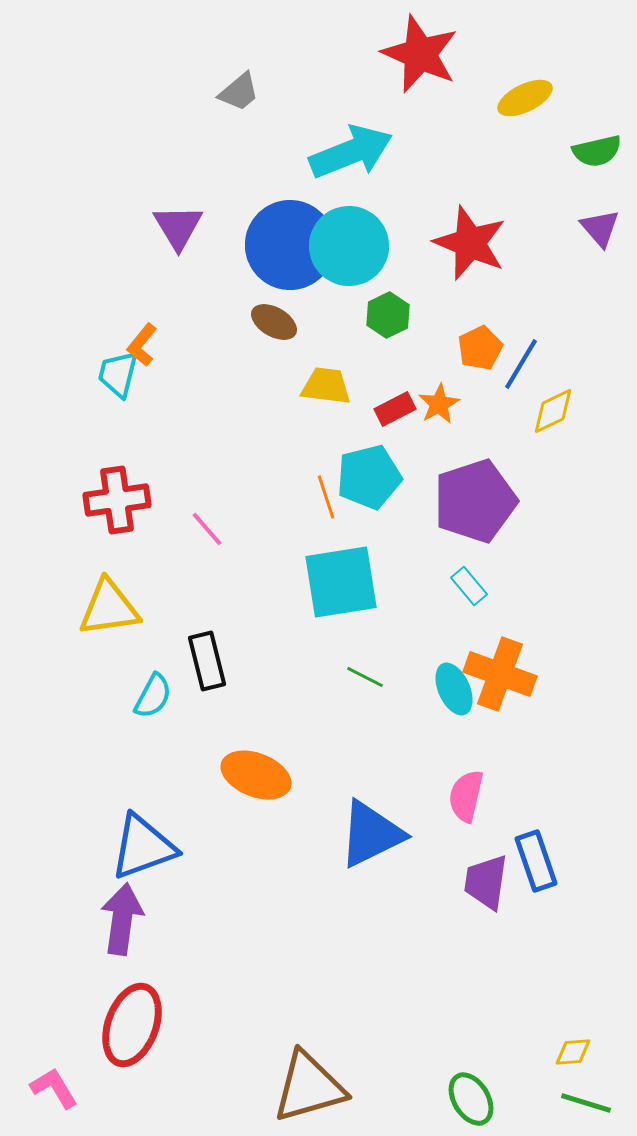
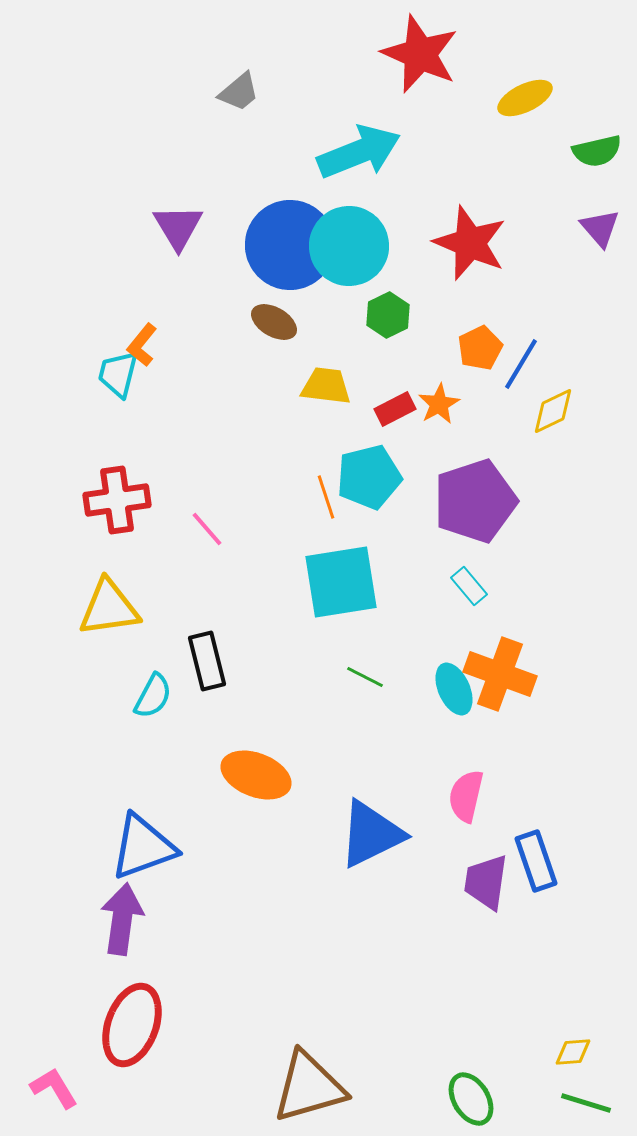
cyan arrow at (351, 152): moved 8 px right
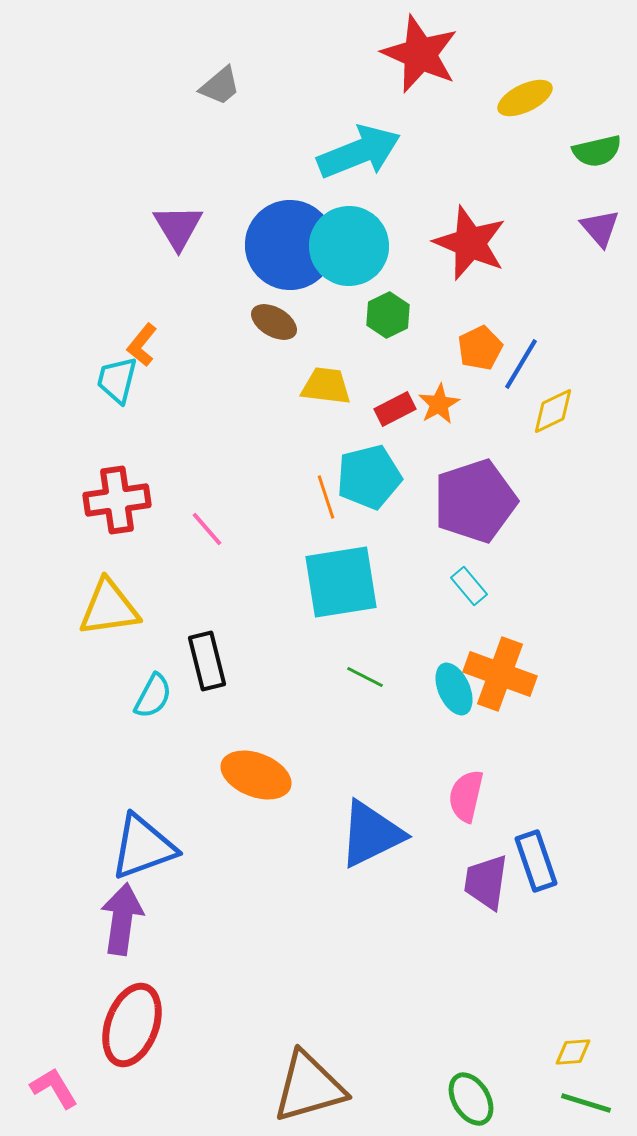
gray trapezoid at (239, 92): moved 19 px left, 6 px up
cyan trapezoid at (118, 374): moved 1 px left, 6 px down
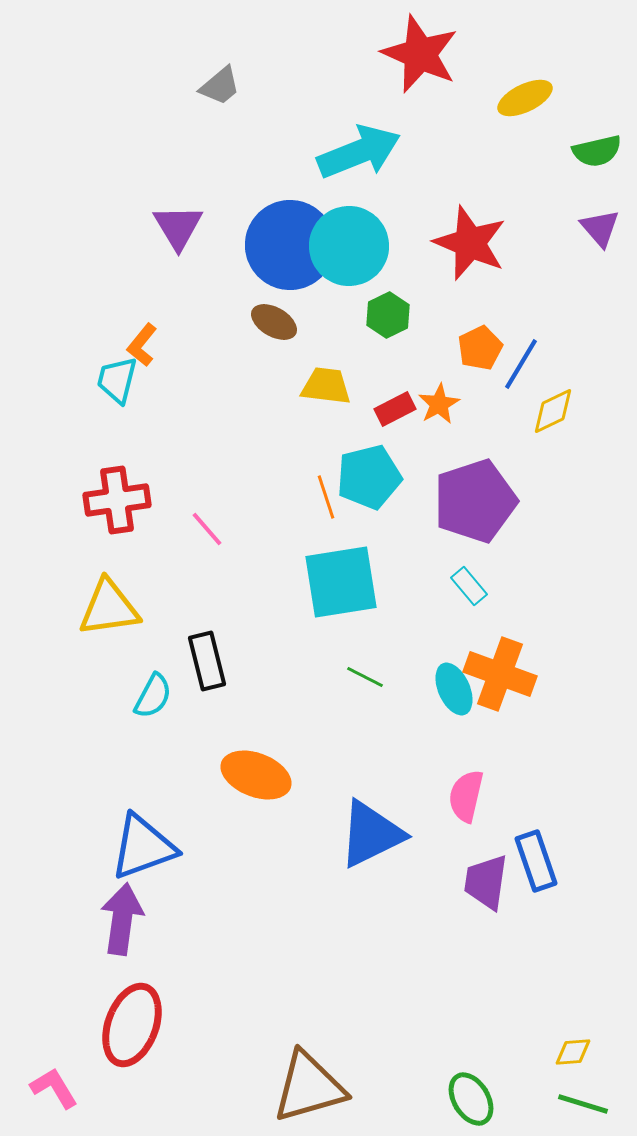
green line at (586, 1103): moved 3 px left, 1 px down
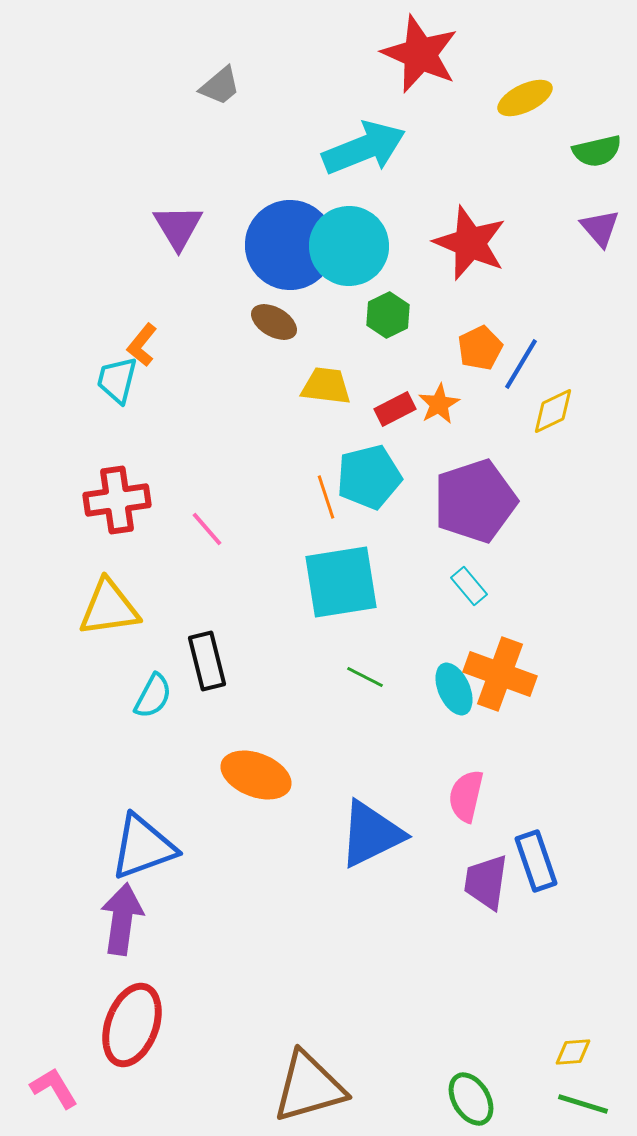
cyan arrow at (359, 152): moved 5 px right, 4 px up
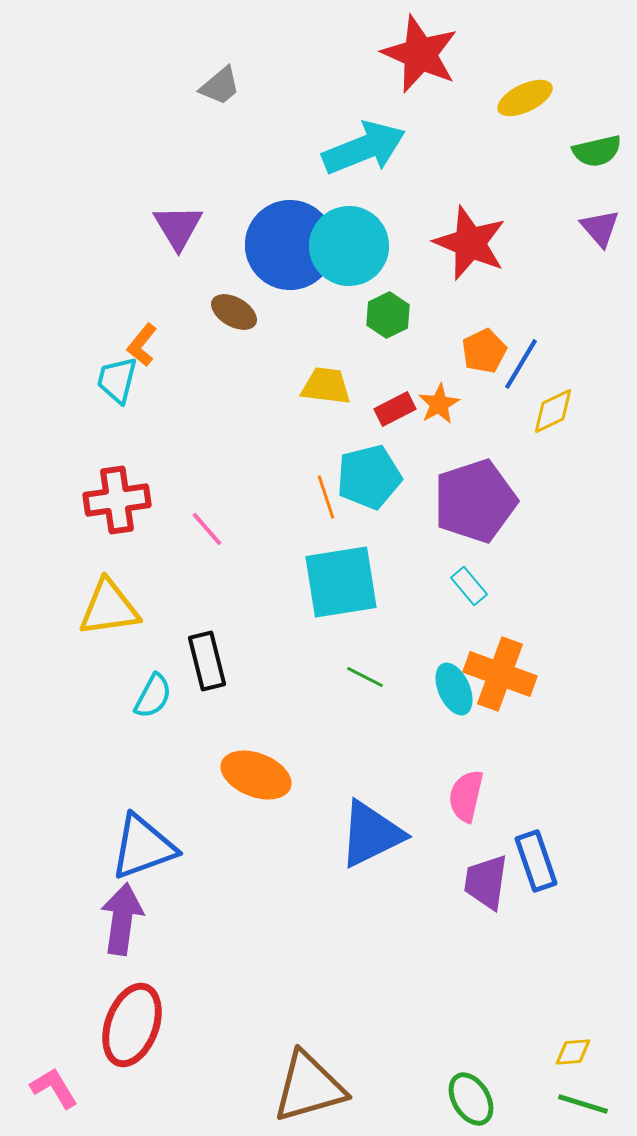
brown ellipse at (274, 322): moved 40 px left, 10 px up
orange pentagon at (480, 348): moved 4 px right, 3 px down
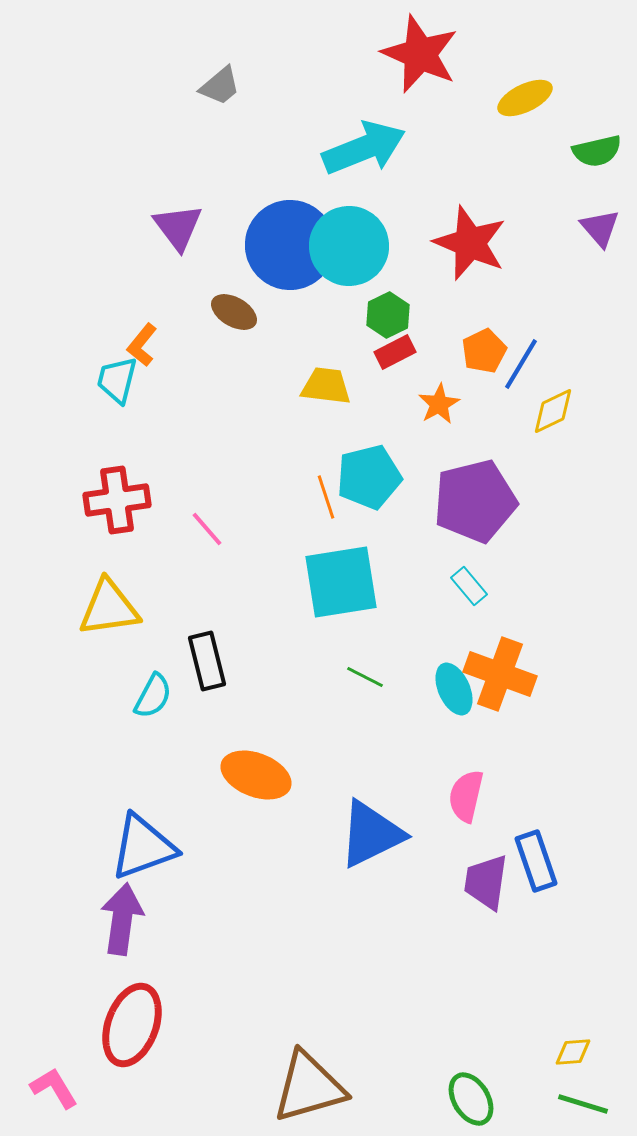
purple triangle at (178, 227): rotated 6 degrees counterclockwise
red rectangle at (395, 409): moved 57 px up
purple pentagon at (475, 501): rotated 4 degrees clockwise
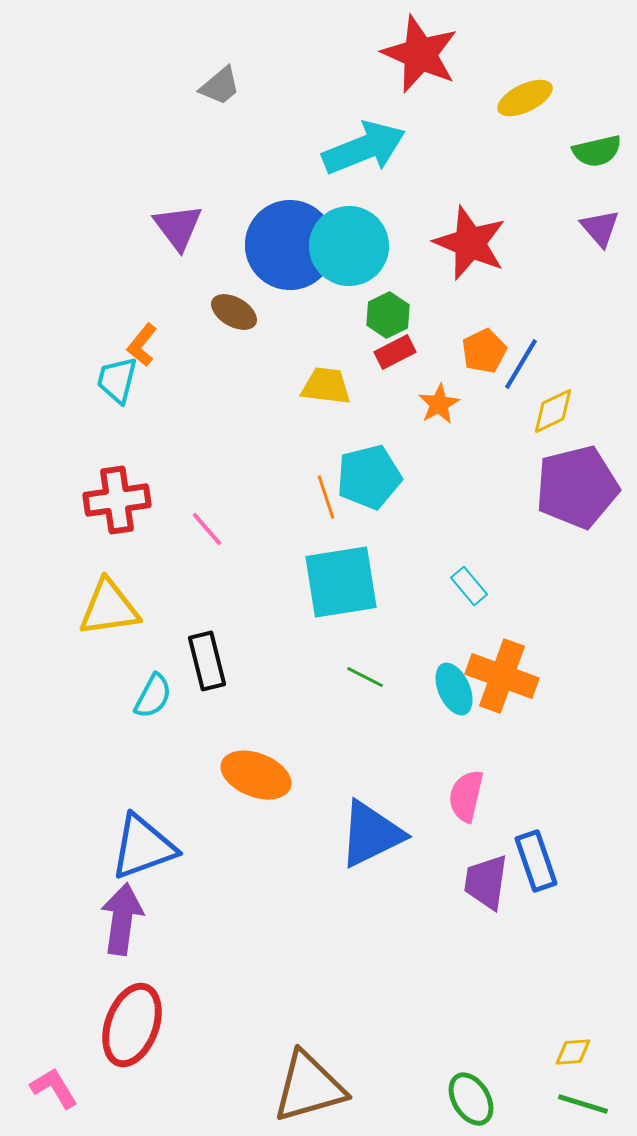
purple pentagon at (475, 501): moved 102 px right, 14 px up
orange cross at (500, 674): moved 2 px right, 2 px down
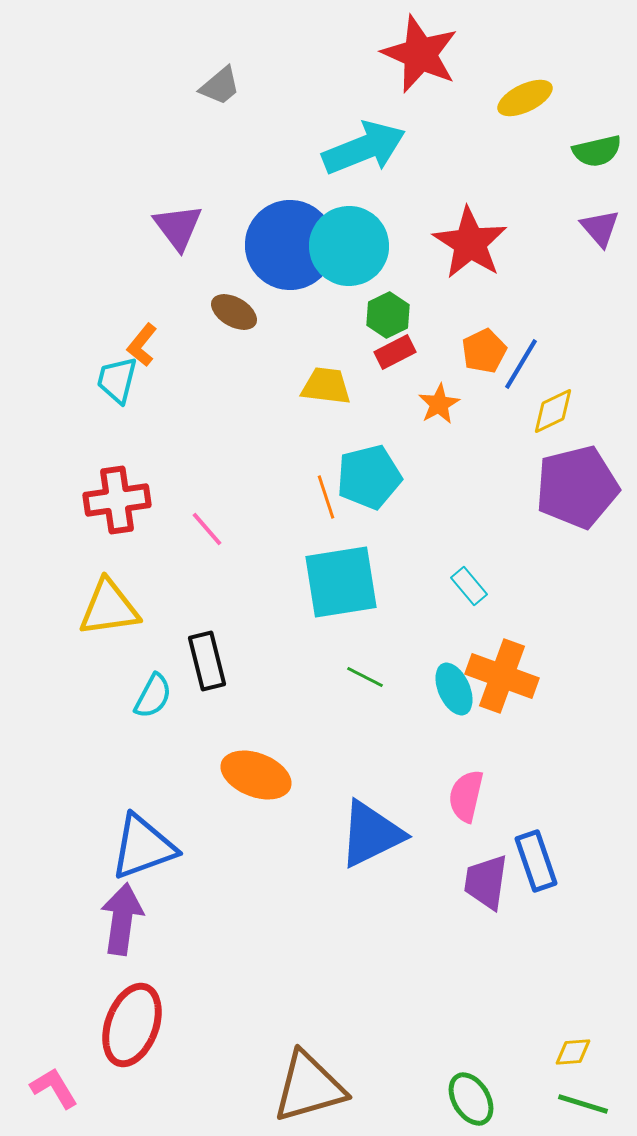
red star at (470, 243): rotated 10 degrees clockwise
